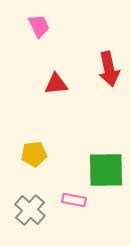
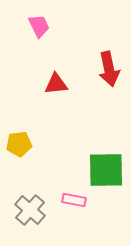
yellow pentagon: moved 15 px left, 10 px up
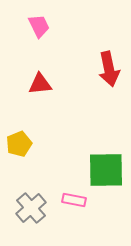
red triangle: moved 16 px left
yellow pentagon: rotated 15 degrees counterclockwise
gray cross: moved 1 px right, 2 px up; rotated 8 degrees clockwise
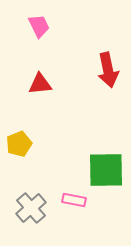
red arrow: moved 1 px left, 1 px down
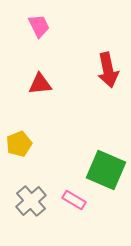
green square: rotated 24 degrees clockwise
pink rectangle: rotated 20 degrees clockwise
gray cross: moved 7 px up
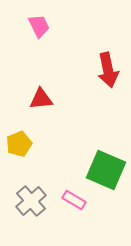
red triangle: moved 1 px right, 15 px down
